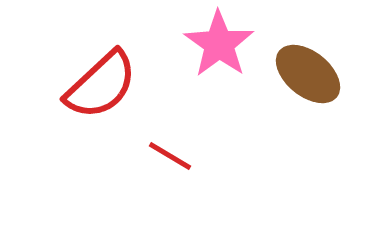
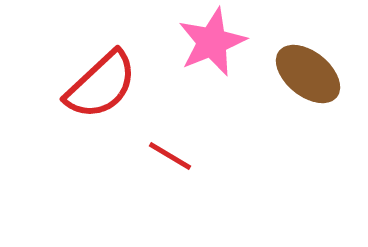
pink star: moved 7 px left, 2 px up; rotated 14 degrees clockwise
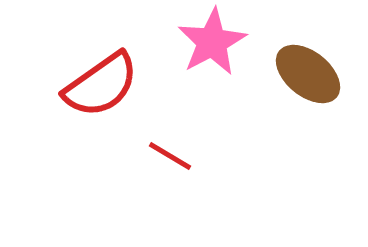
pink star: rotated 6 degrees counterclockwise
red semicircle: rotated 8 degrees clockwise
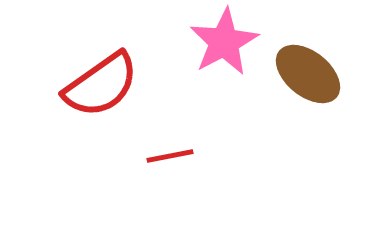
pink star: moved 12 px right
red line: rotated 42 degrees counterclockwise
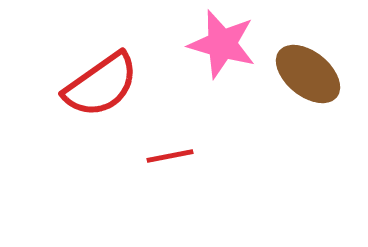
pink star: moved 2 px left, 2 px down; rotated 28 degrees counterclockwise
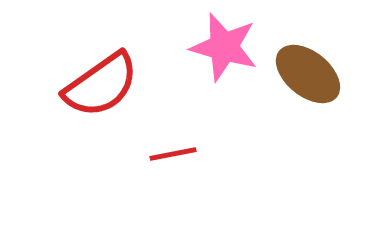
pink star: moved 2 px right, 3 px down
red line: moved 3 px right, 2 px up
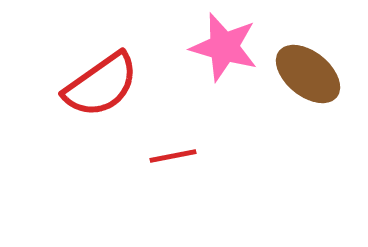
red line: moved 2 px down
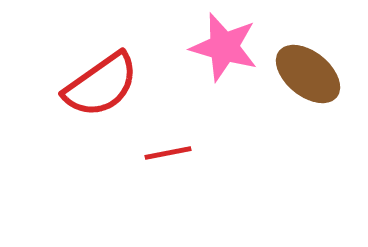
red line: moved 5 px left, 3 px up
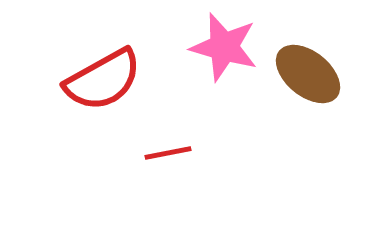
red semicircle: moved 2 px right, 5 px up; rotated 6 degrees clockwise
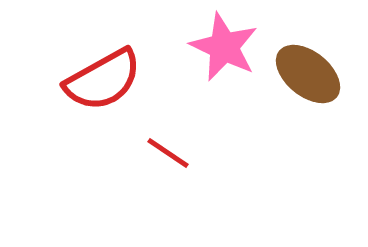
pink star: rotated 10 degrees clockwise
red line: rotated 45 degrees clockwise
